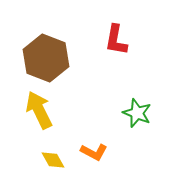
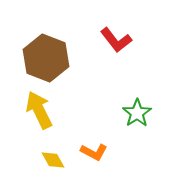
red L-shape: rotated 48 degrees counterclockwise
green star: rotated 16 degrees clockwise
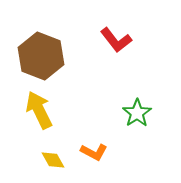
brown hexagon: moved 5 px left, 2 px up
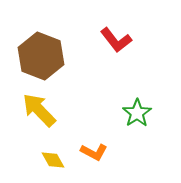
yellow arrow: rotated 18 degrees counterclockwise
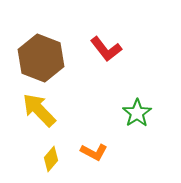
red L-shape: moved 10 px left, 9 px down
brown hexagon: moved 2 px down
yellow diamond: moved 2 px left, 1 px up; rotated 70 degrees clockwise
